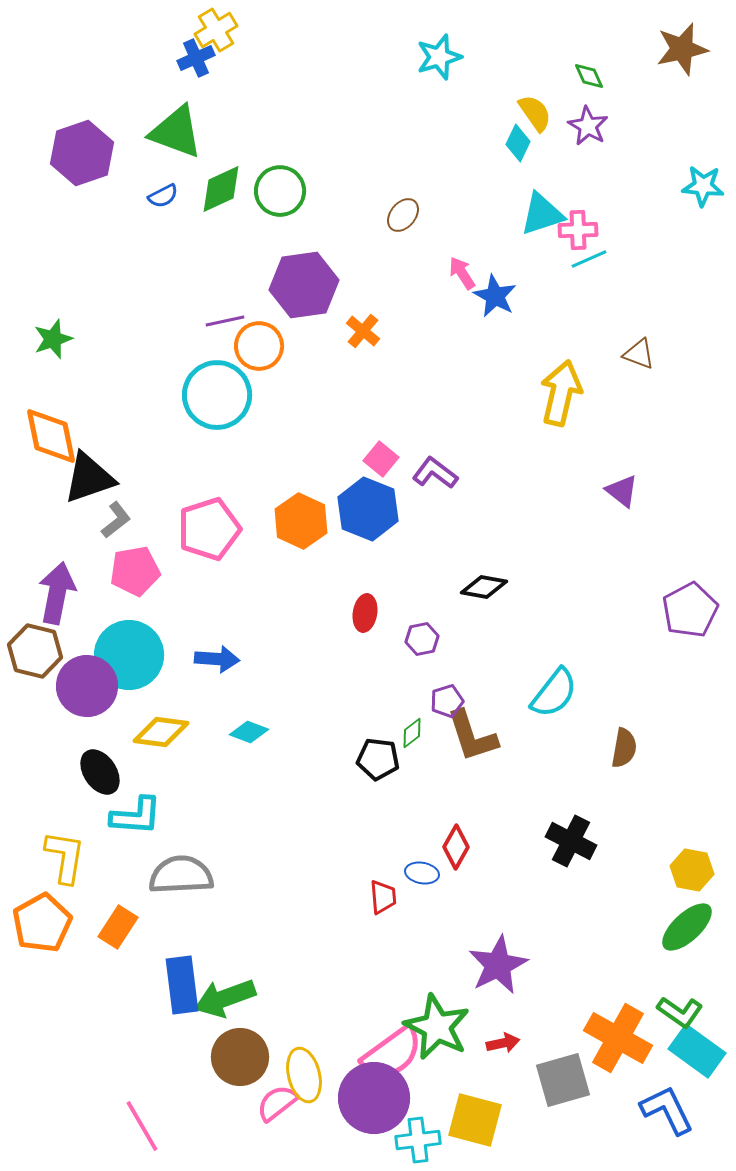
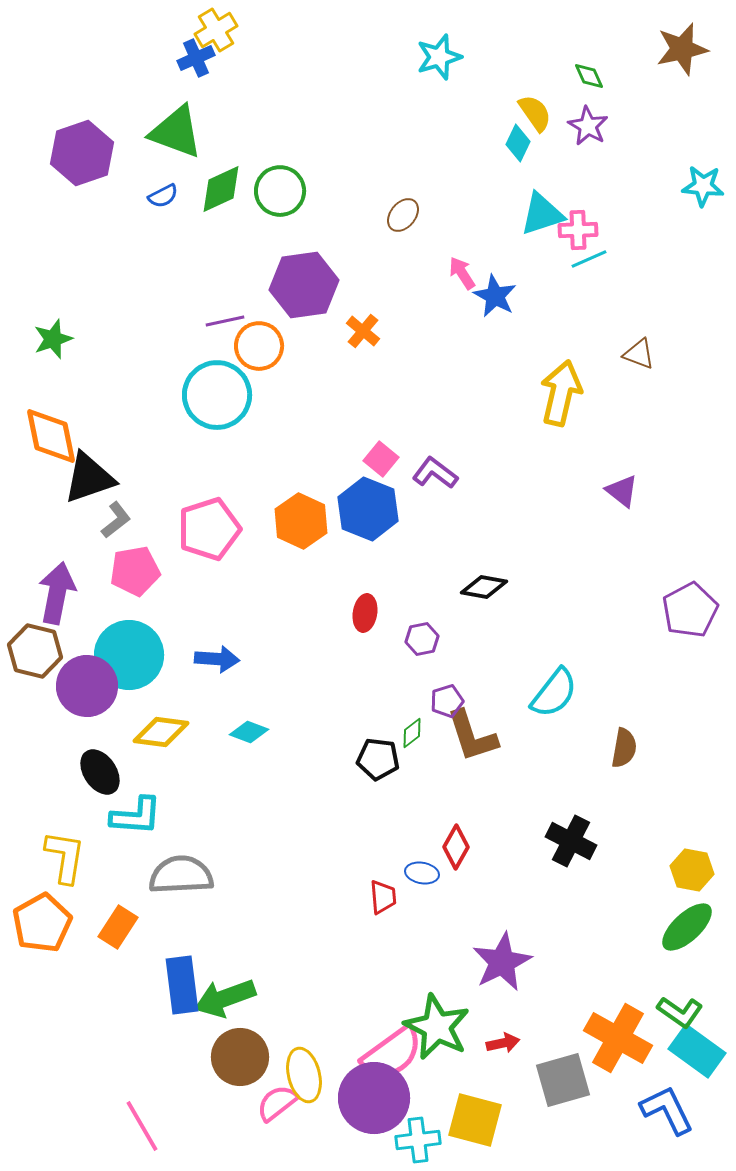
purple star at (498, 965): moved 4 px right, 3 px up
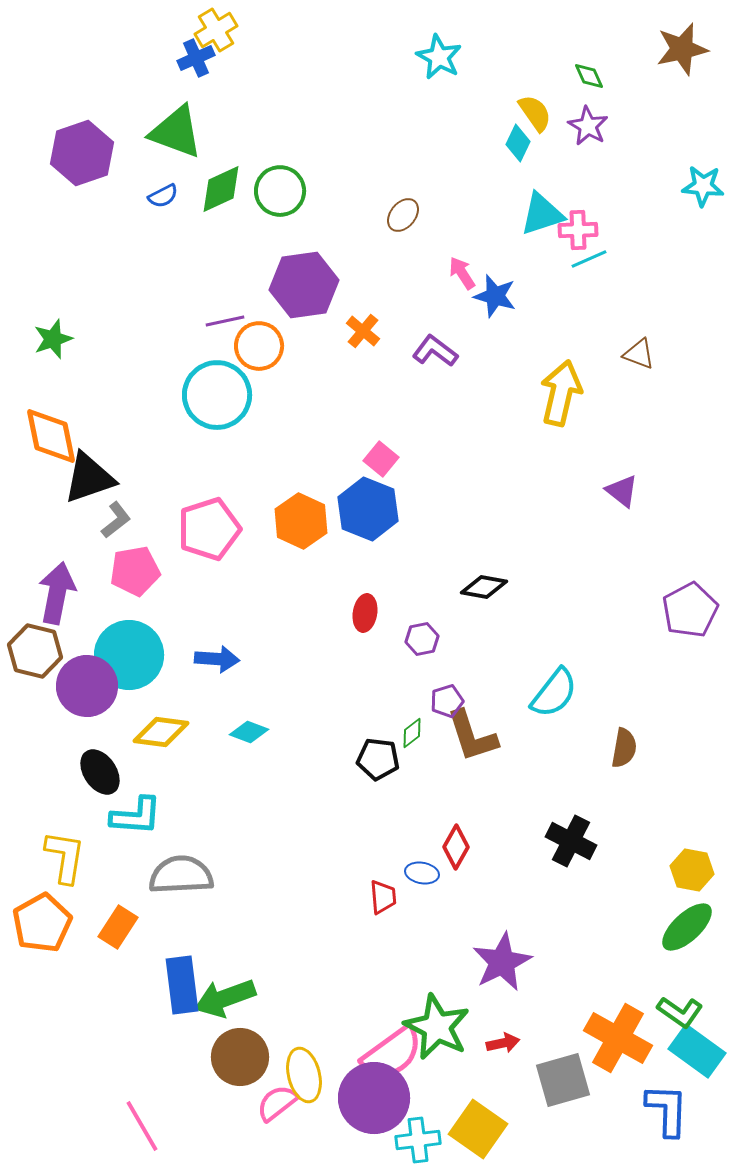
cyan star at (439, 57): rotated 27 degrees counterclockwise
blue star at (495, 296): rotated 12 degrees counterclockwise
purple L-shape at (435, 473): moved 122 px up
blue L-shape at (667, 1110): rotated 28 degrees clockwise
yellow square at (475, 1120): moved 3 px right, 9 px down; rotated 20 degrees clockwise
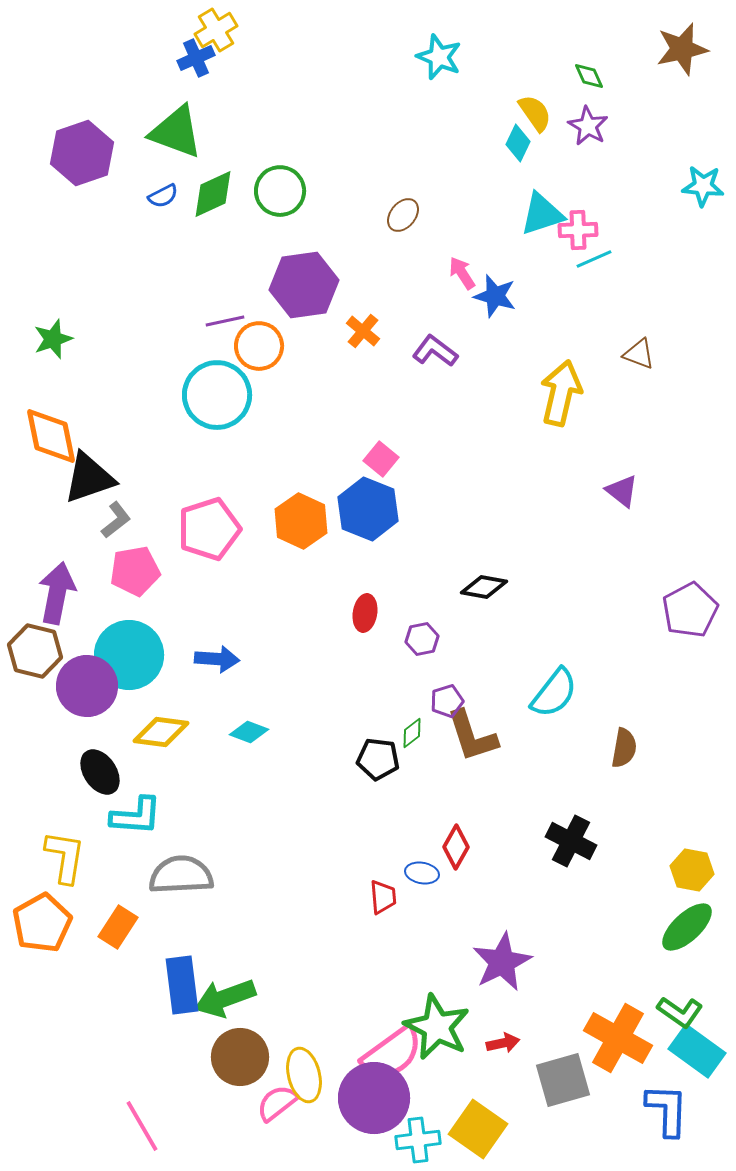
cyan star at (439, 57): rotated 6 degrees counterclockwise
green diamond at (221, 189): moved 8 px left, 5 px down
cyan line at (589, 259): moved 5 px right
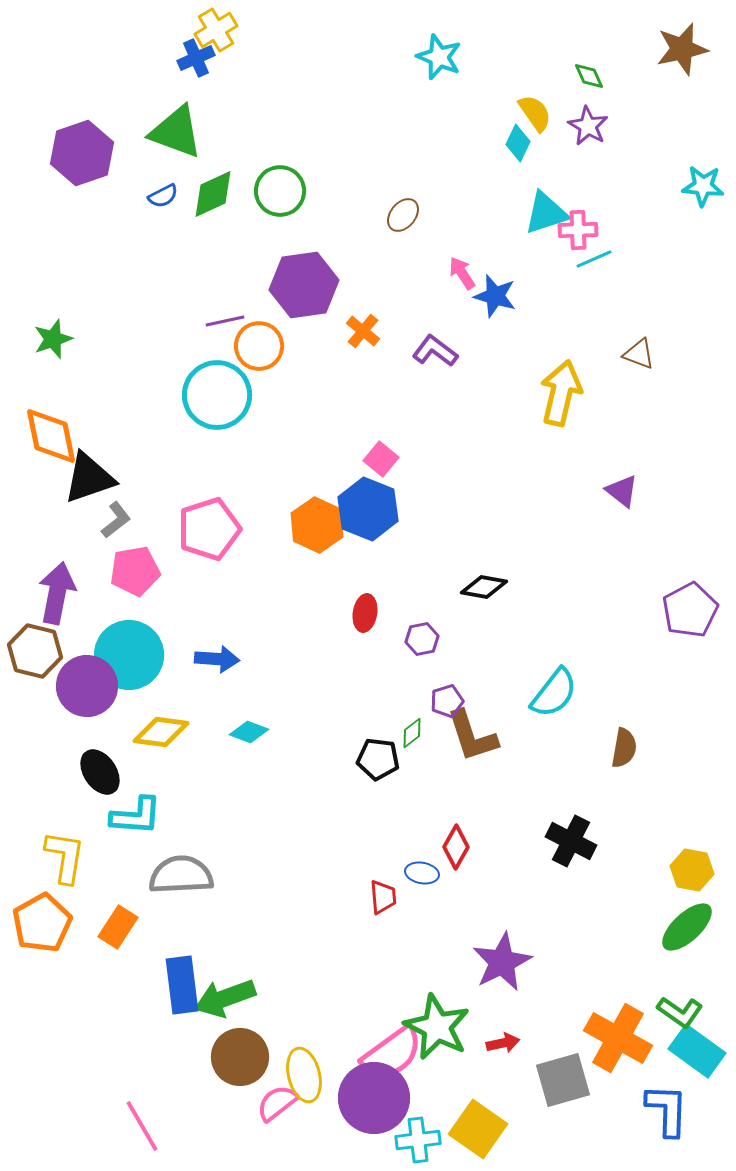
cyan triangle at (542, 214): moved 4 px right, 1 px up
orange hexagon at (301, 521): moved 16 px right, 4 px down
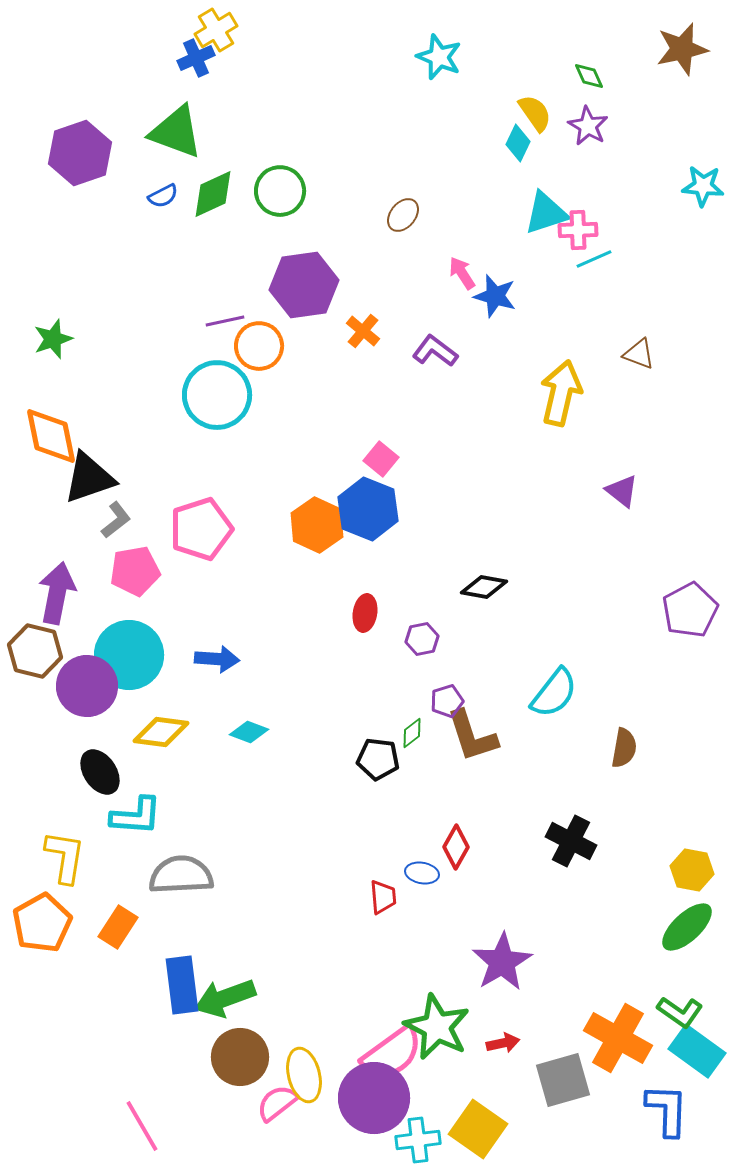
purple hexagon at (82, 153): moved 2 px left
pink pentagon at (209, 529): moved 8 px left
purple star at (502, 962): rotated 4 degrees counterclockwise
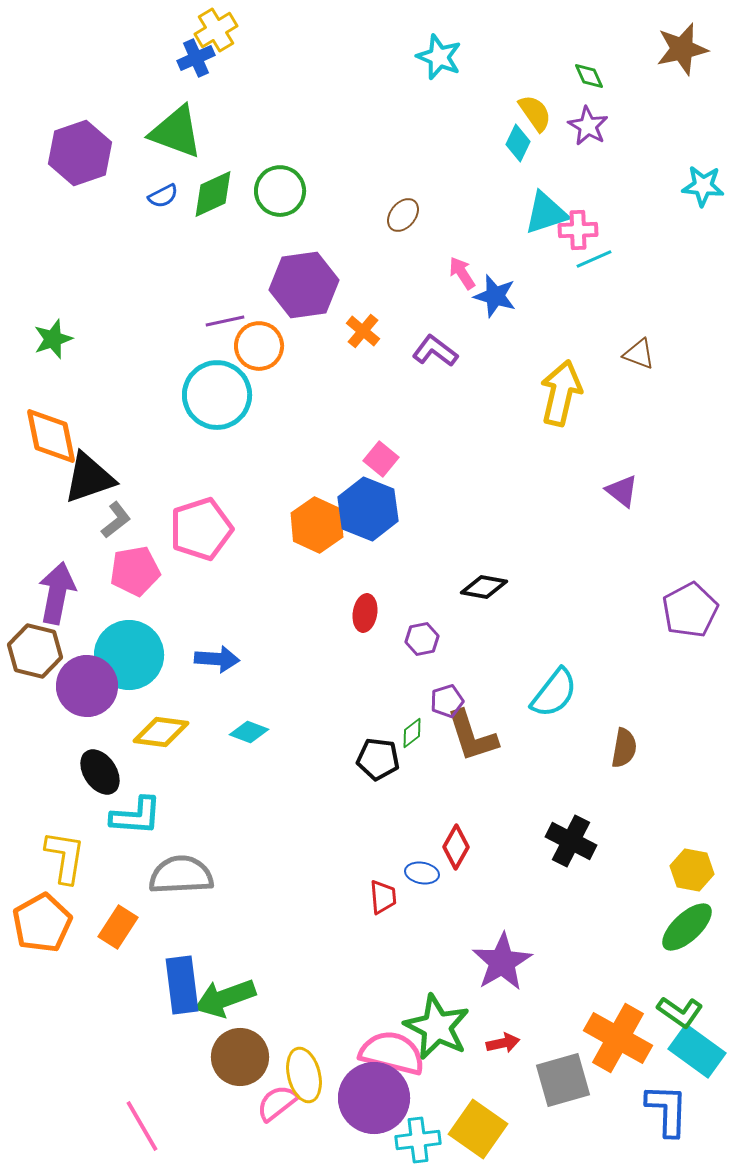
pink semicircle at (392, 1053): rotated 130 degrees counterclockwise
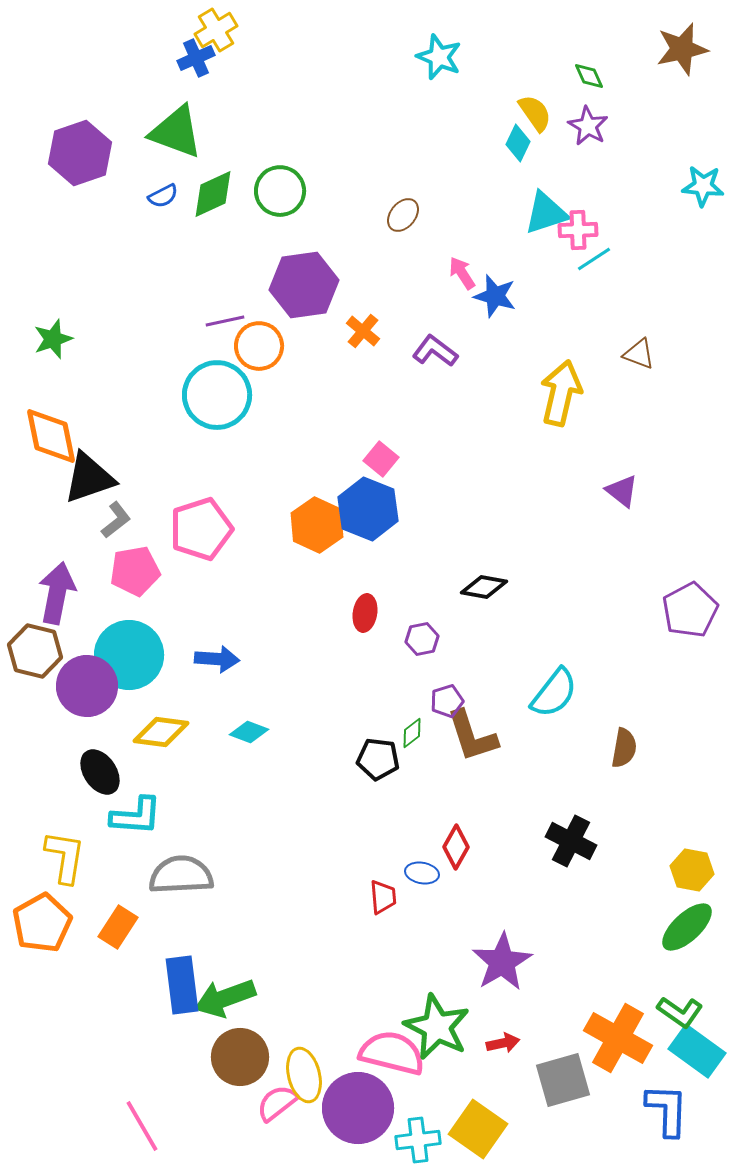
cyan line at (594, 259): rotated 9 degrees counterclockwise
purple circle at (374, 1098): moved 16 px left, 10 px down
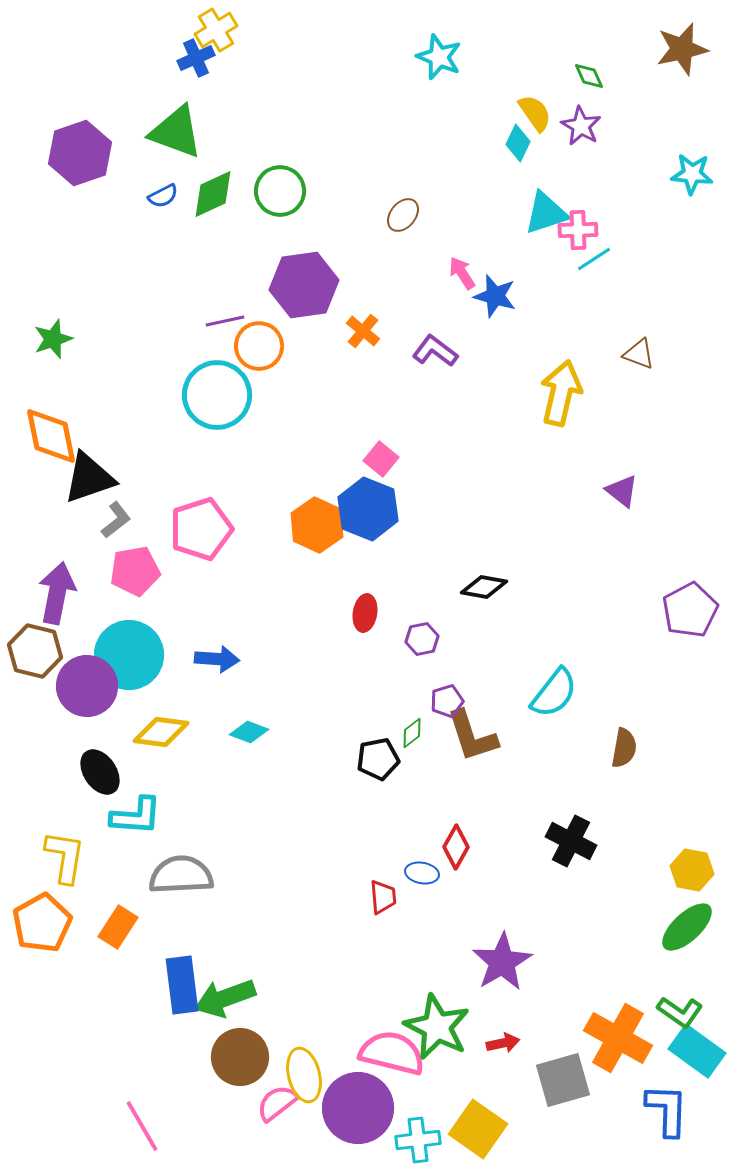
purple star at (588, 126): moved 7 px left
cyan star at (703, 186): moved 11 px left, 12 px up
black pentagon at (378, 759): rotated 18 degrees counterclockwise
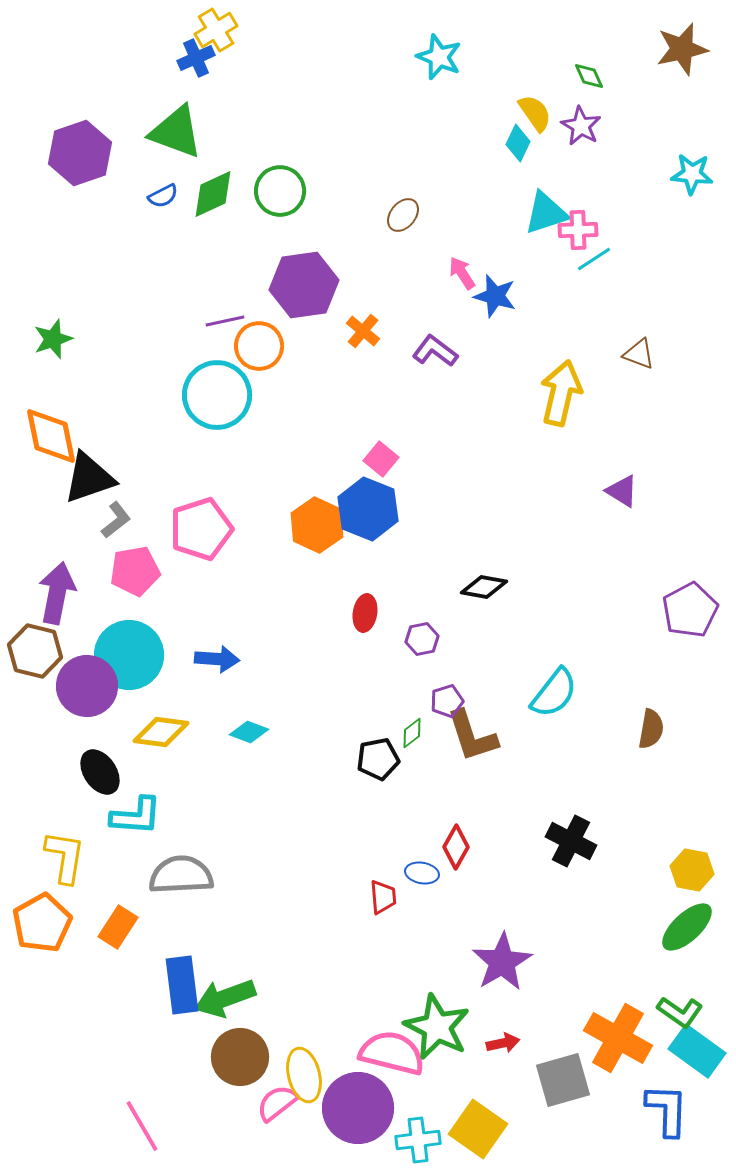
purple triangle at (622, 491): rotated 6 degrees counterclockwise
brown semicircle at (624, 748): moved 27 px right, 19 px up
